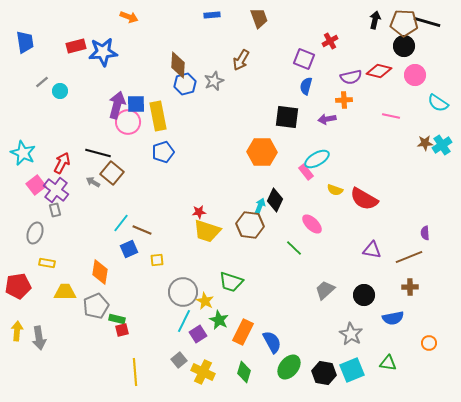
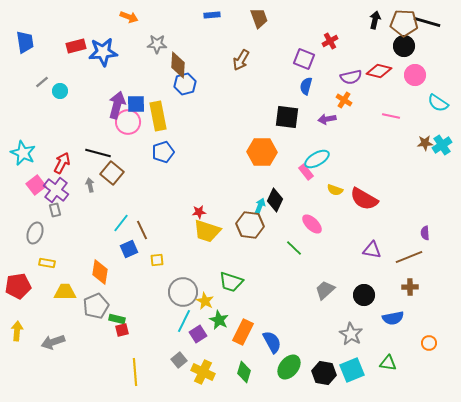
gray star at (214, 81): moved 57 px left, 37 px up; rotated 24 degrees clockwise
orange cross at (344, 100): rotated 35 degrees clockwise
gray arrow at (93, 182): moved 3 px left, 3 px down; rotated 48 degrees clockwise
brown line at (142, 230): rotated 42 degrees clockwise
gray arrow at (39, 338): moved 14 px right, 4 px down; rotated 80 degrees clockwise
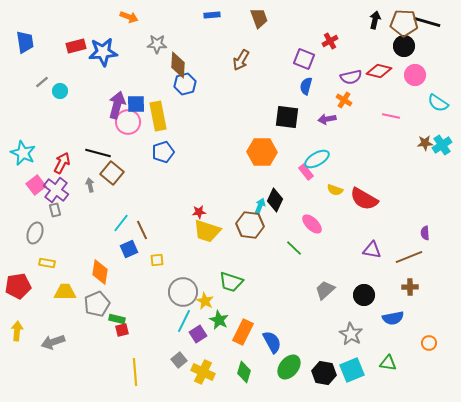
gray pentagon at (96, 306): moved 1 px right, 2 px up
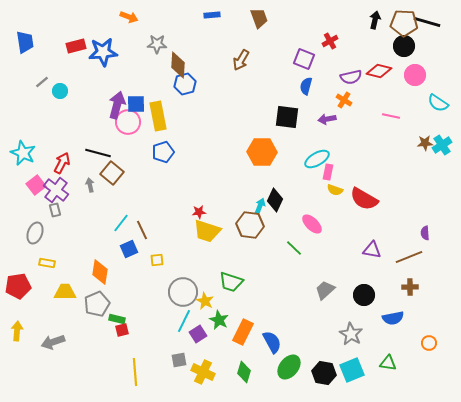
pink rectangle at (306, 172): moved 22 px right; rotated 49 degrees clockwise
gray square at (179, 360): rotated 28 degrees clockwise
